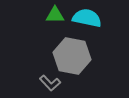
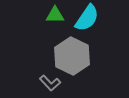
cyan semicircle: rotated 112 degrees clockwise
gray hexagon: rotated 15 degrees clockwise
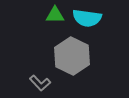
cyan semicircle: rotated 64 degrees clockwise
gray L-shape: moved 10 px left
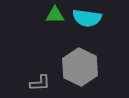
gray hexagon: moved 8 px right, 11 px down
gray L-shape: rotated 50 degrees counterclockwise
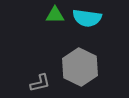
gray L-shape: rotated 10 degrees counterclockwise
